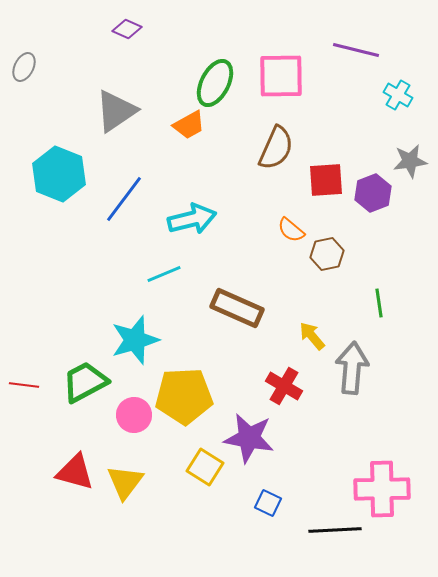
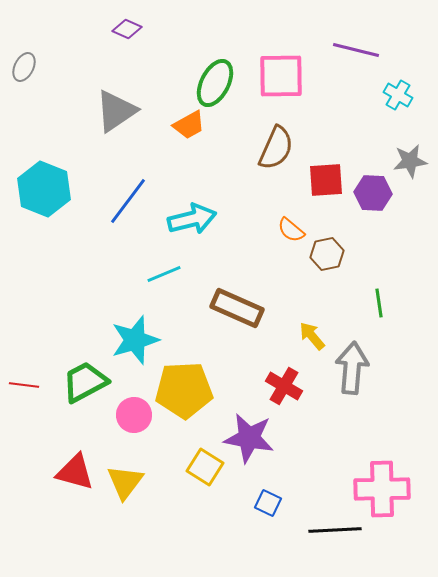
cyan hexagon: moved 15 px left, 15 px down
purple hexagon: rotated 24 degrees clockwise
blue line: moved 4 px right, 2 px down
yellow pentagon: moved 6 px up
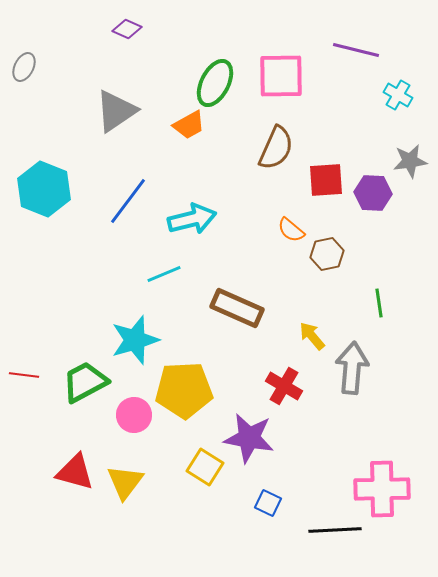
red line: moved 10 px up
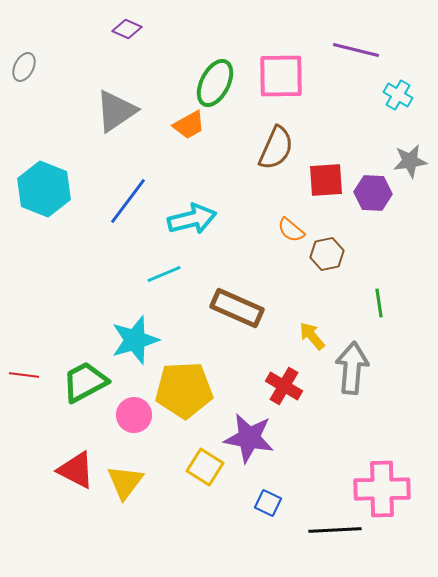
red triangle: moved 1 px right, 2 px up; rotated 12 degrees clockwise
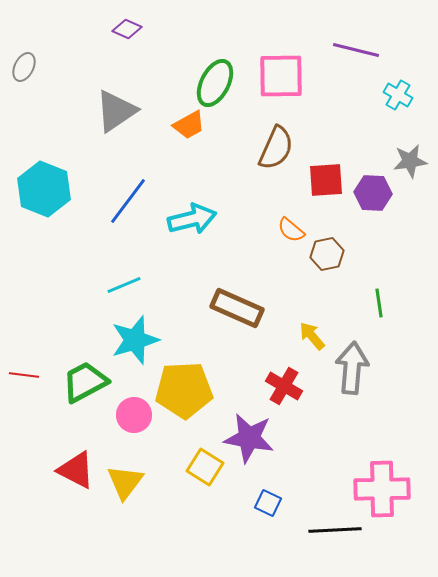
cyan line: moved 40 px left, 11 px down
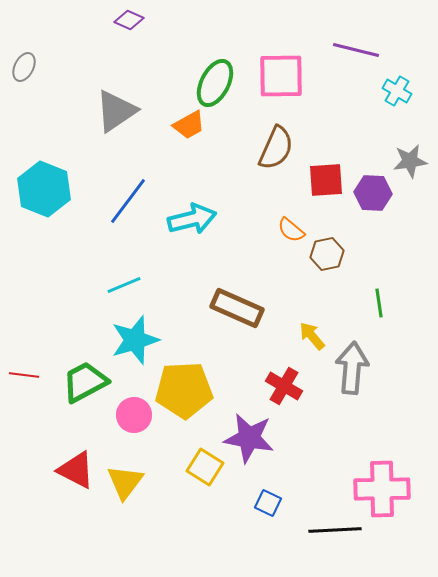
purple diamond: moved 2 px right, 9 px up
cyan cross: moved 1 px left, 4 px up
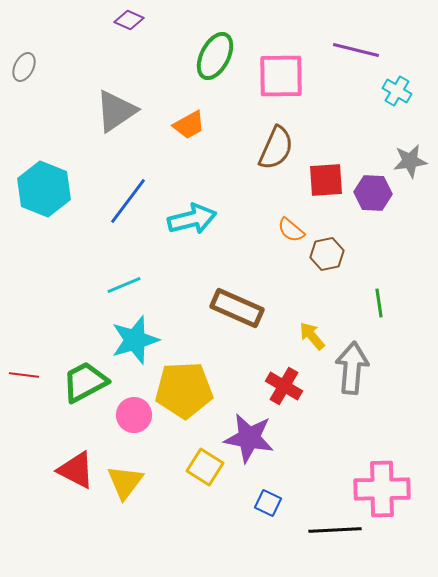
green ellipse: moved 27 px up
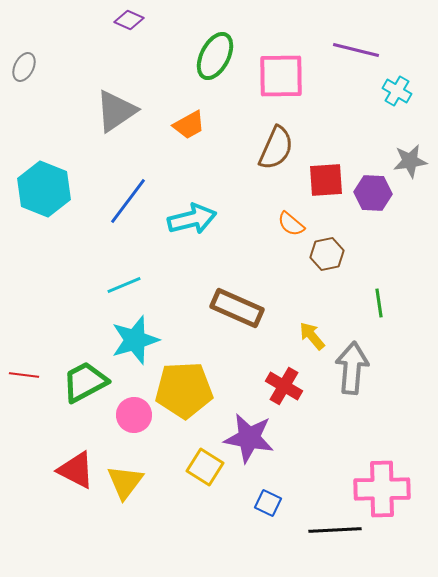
orange semicircle: moved 6 px up
